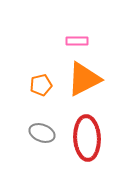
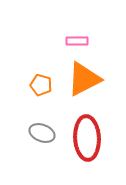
orange pentagon: rotated 30 degrees clockwise
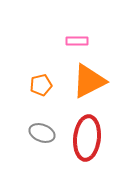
orange triangle: moved 5 px right, 2 px down
orange pentagon: rotated 30 degrees counterclockwise
red ellipse: rotated 9 degrees clockwise
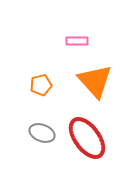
orange triangle: moved 6 px right; rotated 45 degrees counterclockwise
red ellipse: rotated 42 degrees counterclockwise
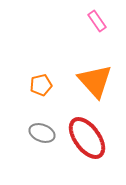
pink rectangle: moved 20 px right, 20 px up; rotated 55 degrees clockwise
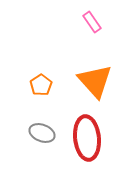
pink rectangle: moved 5 px left, 1 px down
orange pentagon: rotated 20 degrees counterclockwise
red ellipse: rotated 30 degrees clockwise
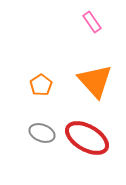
red ellipse: rotated 54 degrees counterclockwise
